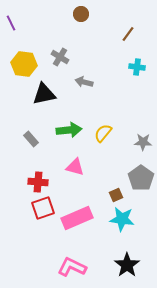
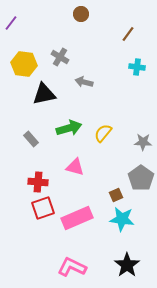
purple line: rotated 63 degrees clockwise
green arrow: moved 2 px up; rotated 10 degrees counterclockwise
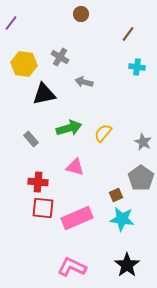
gray star: rotated 24 degrees clockwise
red square: rotated 25 degrees clockwise
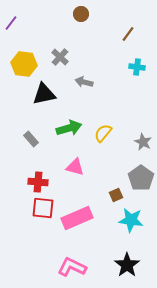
gray cross: rotated 12 degrees clockwise
cyan star: moved 9 px right, 1 px down
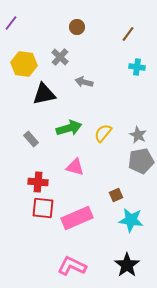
brown circle: moved 4 px left, 13 px down
gray star: moved 5 px left, 7 px up
gray pentagon: moved 17 px up; rotated 25 degrees clockwise
pink L-shape: moved 1 px up
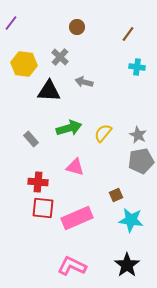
black triangle: moved 5 px right, 3 px up; rotated 15 degrees clockwise
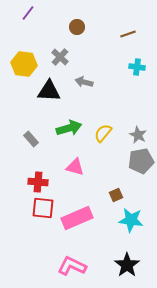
purple line: moved 17 px right, 10 px up
brown line: rotated 35 degrees clockwise
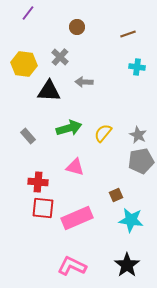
gray arrow: rotated 12 degrees counterclockwise
gray rectangle: moved 3 px left, 3 px up
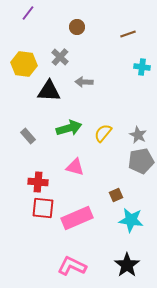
cyan cross: moved 5 px right
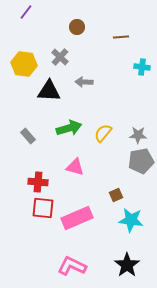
purple line: moved 2 px left, 1 px up
brown line: moved 7 px left, 3 px down; rotated 14 degrees clockwise
gray star: rotated 24 degrees counterclockwise
